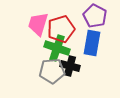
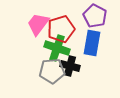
pink trapezoid: rotated 20 degrees clockwise
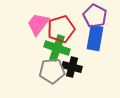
blue rectangle: moved 3 px right, 5 px up
black cross: moved 2 px right, 1 px down
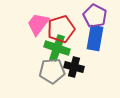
black cross: moved 2 px right
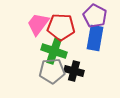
red pentagon: moved 2 px up; rotated 20 degrees clockwise
green cross: moved 3 px left, 3 px down
black cross: moved 4 px down
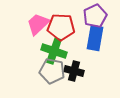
purple pentagon: rotated 20 degrees clockwise
pink trapezoid: rotated 10 degrees clockwise
gray pentagon: rotated 15 degrees clockwise
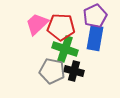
pink trapezoid: moved 1 px left
green cross: moved 11 px right, 2 px up
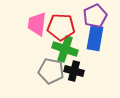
pink trapezoid: rotated 40 degrees counterclockwise
gray pentagon: moved 1 px left
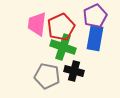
red pentagon: rotated 28 degrees counterclockwise
green cross: moved 2 px left, 2 px up
gray pentagon: moved 4 px left, 5 px down
